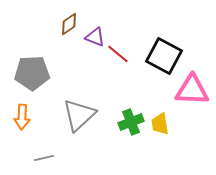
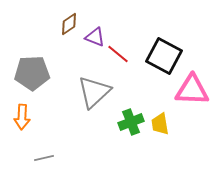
gray triangle: moved 15 px right, 23 px up
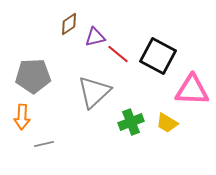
purple triangle: rotated 35 degrees counterclockwise
black square: moved 6 px left
gray pentagon: moved 1 px right, 3 px down
yellow trapezoid: moved 7 px right, 1 px up; rotated 50 degrees counterclockwise
gray line: moved 14 px up
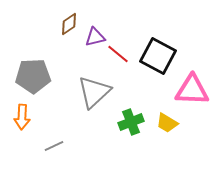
gray line: moved 10 px right, 2 px down; rotated 12 degrees counterclockwise
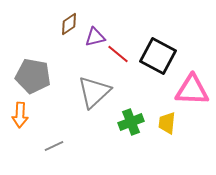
gray pentagon: rotated 12 degrees clockwise
orange arrow: moved 2 px left, 2 px up
yellow trapezoid: rotated 65 degrees clockwise
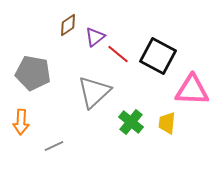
brown diamond: moved 1 px left, 1 px down
purple triangle: rotated 25 degrees counterclockwise
gray pentagon: moved 3 px up
orange arrow: moved 1 px right, 7 px down
green cross: rotated 30 degrees counterclockwise
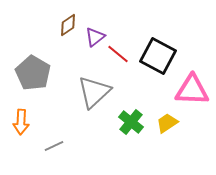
gray pentagon: rotated 20 degrees clockwise
yellow trapezoid: rotated 50 degrees clockwise
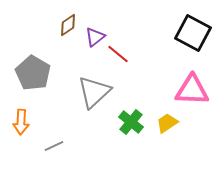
black square: moved 35 px right, 23 px up
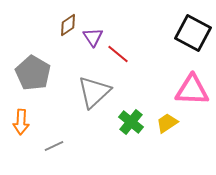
purple triangle: moved 2 px left; rotated 25 degrees counterclockwise
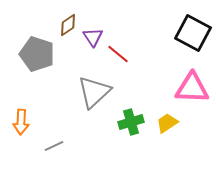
gray pentagon: moved 4 px right, 19 px up; rotated 12 degrees counterclockwise
pink triangle: moved 2 px up
green cross: rotated 35 degrees clockwise
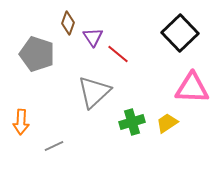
brown diamond: moved 2 px up; rotated 35 degrees counterclockwise
black square: moved 13 px left; rotated 18 degrees clockwise
green cross: moved 1 px right
